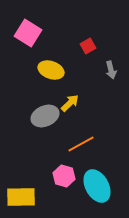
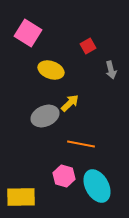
orange line: rotated 40 degrees clockwise
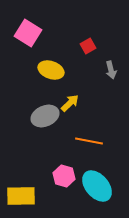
orange line: moved 8 px right, 3 px up
cyan ellipse: rotated 12 degrees counterclockwise
yellow rectangle: moved 1 px up
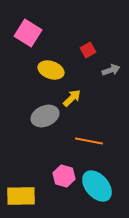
red square: moved 4 px down
gray arrow: rotated 96 degrees counterclockwise
yellow arrow: moved 2 px right, 5 px up
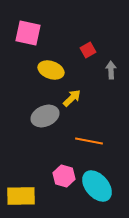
pink square: rotated 20 degrees counterclockwise
gray arrow: rotated 72 degrees counterclockwise
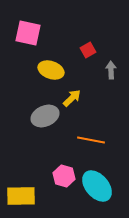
orange line: moved 2 px right, 1 px up
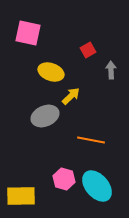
yellow ellipse: moved 2 px down
yellow arrow: moved 1 px left, 2 px up
pink hexagon: moved 3 px down
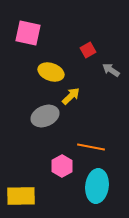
gray arrow: rotated 54 degrees counterclockwise
orange line: moved 7 px down
pink hexagon: moved 2 px left, 13 px up; rotated 15 degrees clockwise
cyan ellipse: rotated 48 degrees clockwise
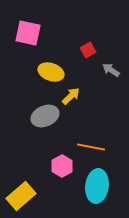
yellow rectangle: rotated 40 degrees counterclockwise
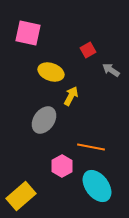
yellow arrow: rotated 18 degrees counterclockwise
gray ellipse: moved 1 px left, 4 px down; rotated 32 degrees counterclockwise
cyan ellipse: rotated 44 degrees counterclockwise
